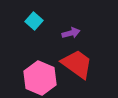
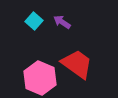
purple arrow: moved 9 px left, 11 px up; rotated 132 degrees counterclockwise
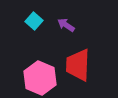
purple arrow: moved 4 px right, 3 px down
red trapezoid: moved 1 px right, 1 px down; rotated 124 degrees counterclockwise
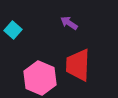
cyan square: moved 21 px left, 9 px down
purple arrow: moved 3 px right, 2 px up
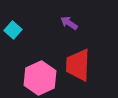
pink hexagon: rotated 12 degrees clockwise
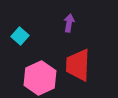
purple arrow: rotated 66 degrees clockwise
cyan square: moved 7 px right, 6 px down
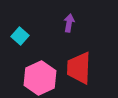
red trapezoid: moved 1 px right, 3 px down
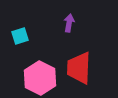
cyan square: rotated 30 degrees clockwise
pink hexagon: rotated 8 degrees counterclockwise
